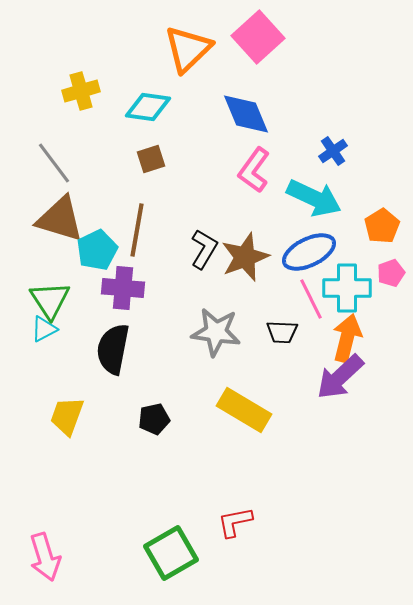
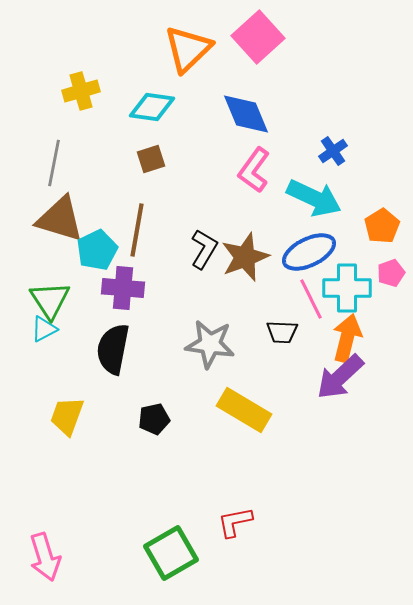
cyan diamond: moved 4 px right
gray line: rotated 48 degrees clockwise
gray star: moved 6 px left, 12 px down
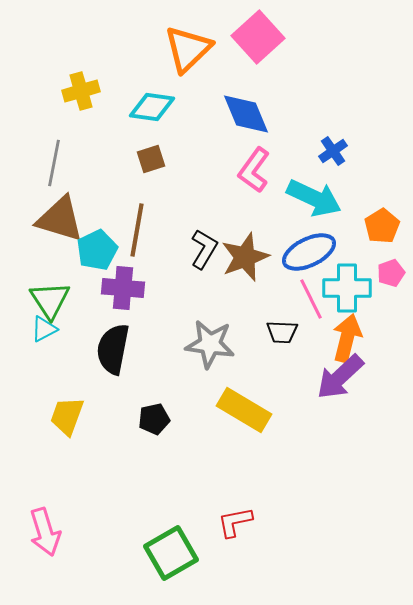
pink arrow: moved 25 px up
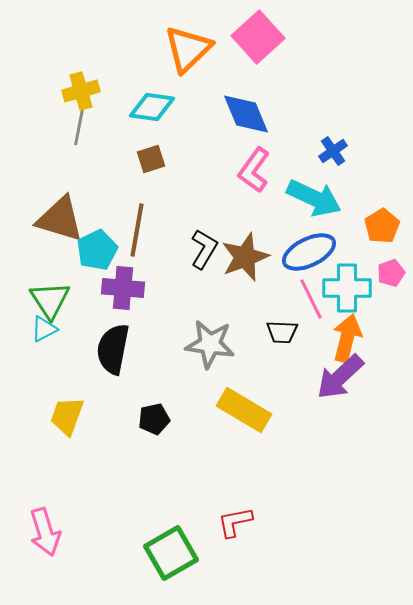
gray line: moved 26 px right, 41 px up
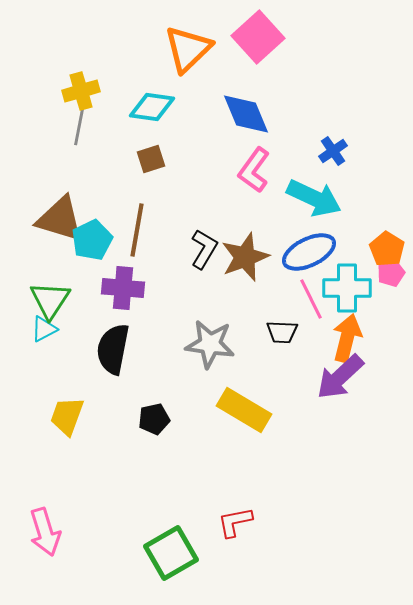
orange pentagon: moved 5 px right, 23 px down; rotated 8 degrees counterclockwise
cyan pentagon: moved 5 px left, 10 px up
green triangle: rotated 6 degrees clockwise
